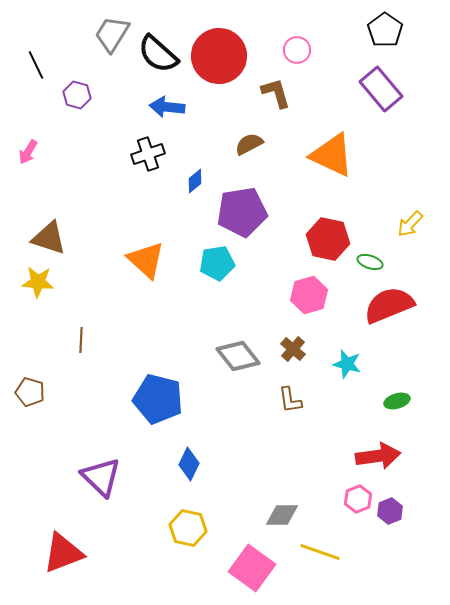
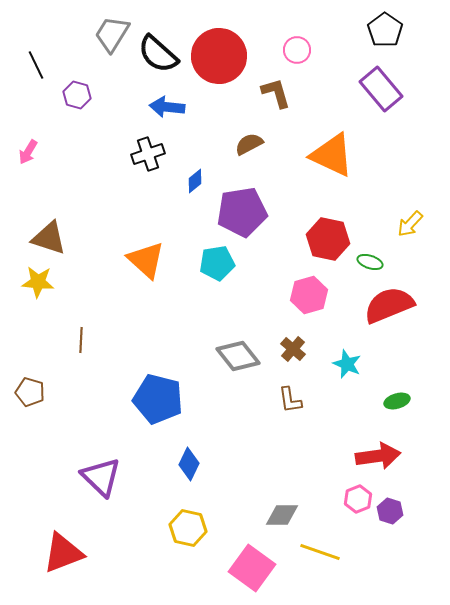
cyan star at (347, 364): rotated 8 degrees clockwise
purple hexagon at (390, 511): rotated 20 degrees counterclockwise
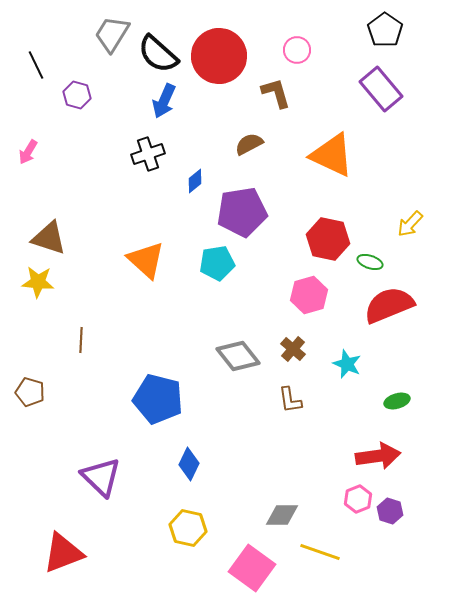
blue arrow at (167, 107): moved 3 px left, 6 px up; rotated 72 degrees counterclockwise
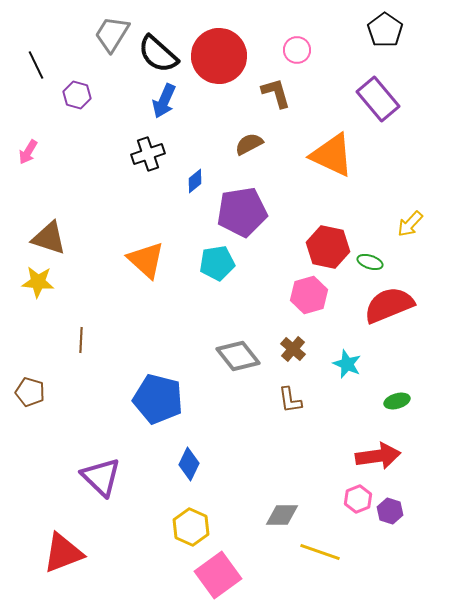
purple rectangle at (381, 89): moved 3 px left, 10 px down
red hexagon at (328, 239): moved 8 px down
yellow hexagon at (188, 528): moved 3 px right, 1 px up; rotated 12 degrees clockwise
pink square at (252, 568): moved 34 px left, 7 px down; rotated 18 degrees clockwise
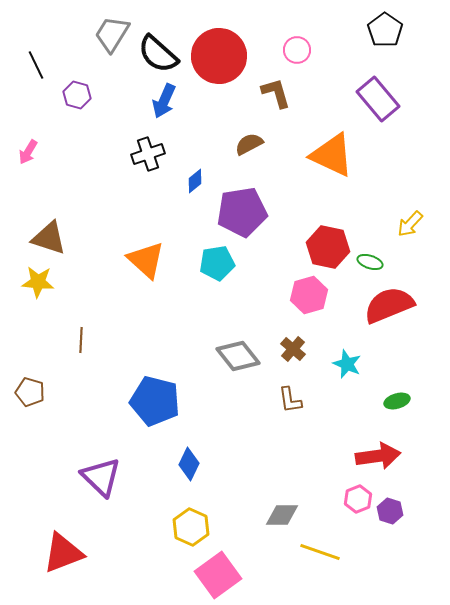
blue pentagon at (158, 399): moved 3 px left, 2 px down
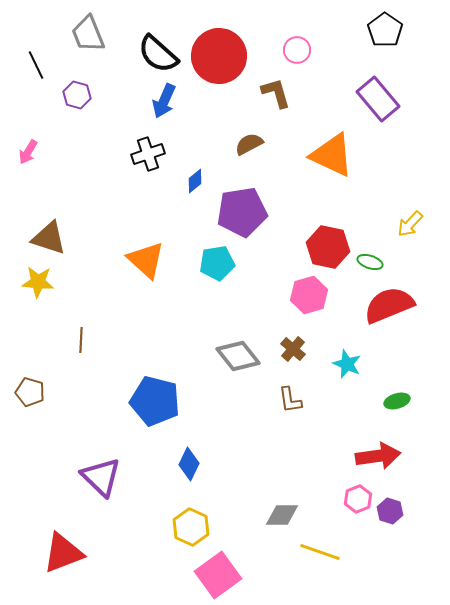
gray trapezoid at (112, 34): moved 24 px left; rotated 54 degrees counterclockwise
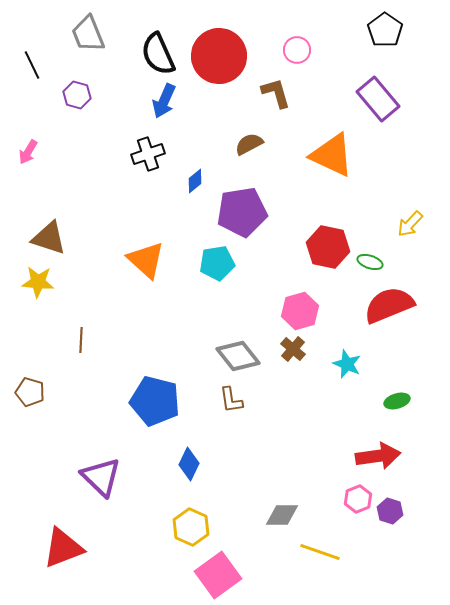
black semicircle at (158, 54): rotated 24 degrees clockwise
black line at (36, 65): moved 4 px left
pink hexagon at (309, 295): moved 9 px left, 16 px down
brown L-shape at (290, 400): moved 59 px left
red triangle at (63, 553): moved 5 px up
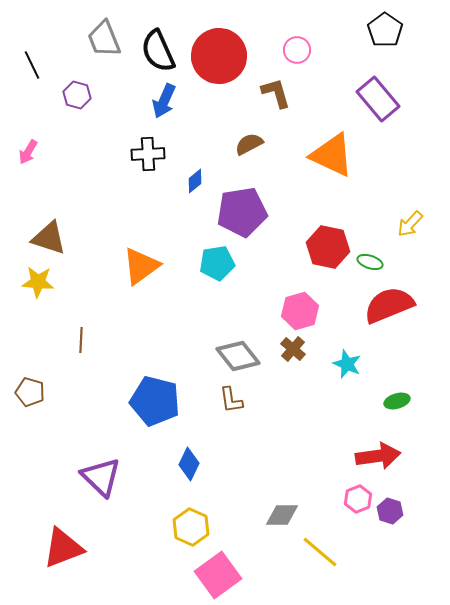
gray trapezoid at (88, 34): moved 16 px right, 5 px down
black semicircle at (158, 54): moved 3 px up
black cross at (148, 154): rotated 16 degrees clockwise
orange triangle at (146, 260): moved 5 px left, 6 px down; rotated 42 degrees clockwise
yellow line at (320, 552): rotated 21 degrees clockwise
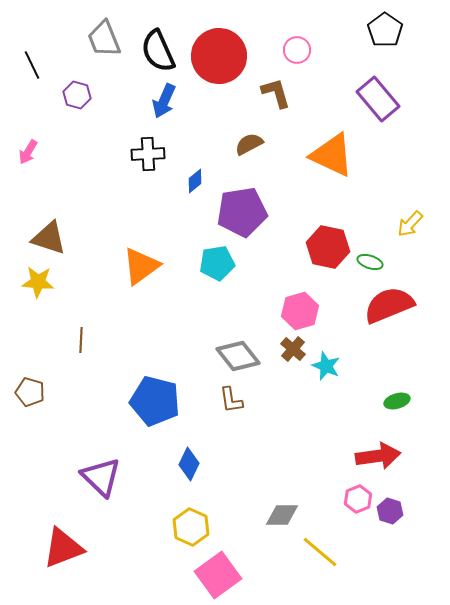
cyan star at (347, 364): moved 21 px left, 2 px down
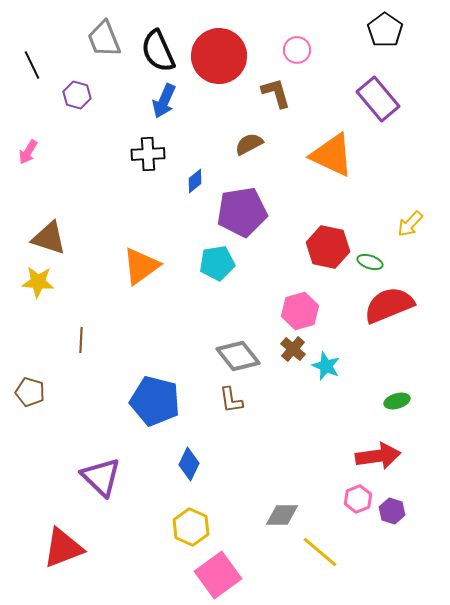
purple hexagon at (390, 511): moved 2 px right
